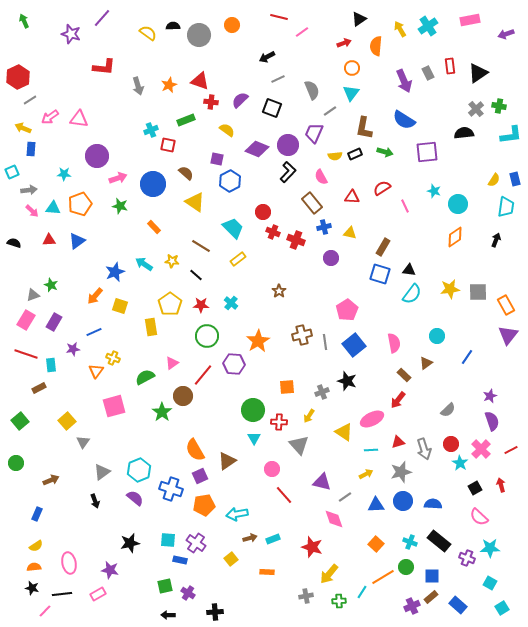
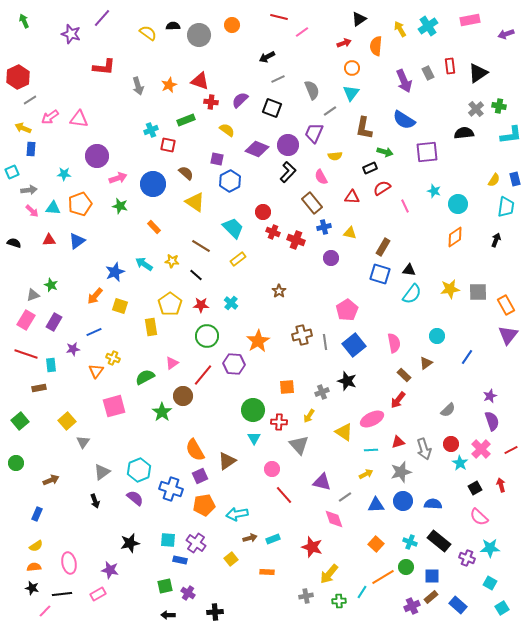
black rectangle at (355, 154): moved 15 px right, 14 px down
brown rectangle at (39, 388): rotated 16 degrees clockwise
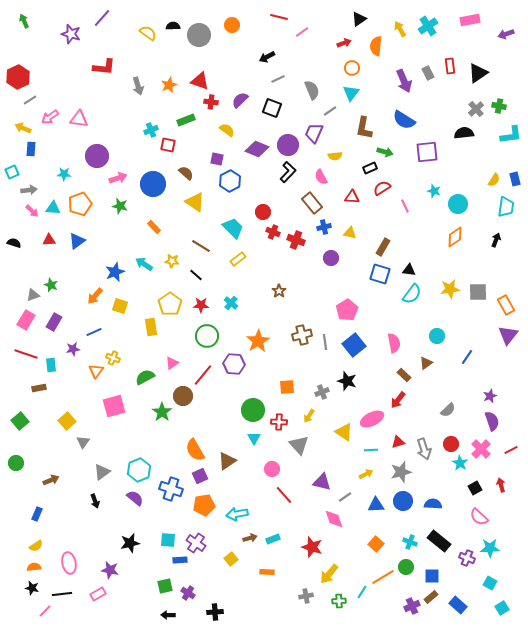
blue rectangle at (180, 560): rotated 16 degrees counterclockwise
